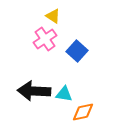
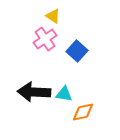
black arrow: moved 1 px down
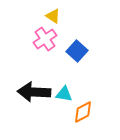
orange diamond: rotated 15 degrees counterclockwise
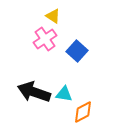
black arrow: rotated 16 degrees clockwise
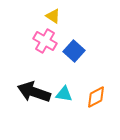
pink cross: moved 2 px down; rotated 25 degrees counterclockwise
blue square: moved 3 px left
orange diamond: moved 13 px right, 15 px up
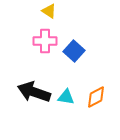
yellow triangle: moved 4 px left, 5 px up
pink cross: rotated 30 degrees counterclockwise
cyan triangle: moved 2 px right, 3 px down
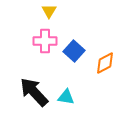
yellow triangle: rotated 28 degrees clockwise
black arrow: rotated 28 degrees clockwise
orange diamond: moved 9 px right, 34 px up
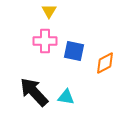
blue square: rotated 30 degrees counterclockwise
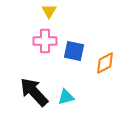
cyan triangle: rotated 24 degrees counterclockwise
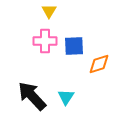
blue square: moved 5 px up; rotated 15 degrees counterclockwise
orange diamond: moved 6 px left, 1 px down; rotated 10 degrees clockwise
black arrow: moved 2 px left, 4 px down
cyan triangle: rotated 42 degrees counterclockwise
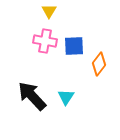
pink cross: rotated 10 degrees clockwise
orange diamond: rotated 35 degrees counterclockwise
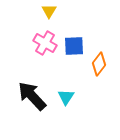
pink cross: moved 2 px down; rotated 20 degrees clockwise
